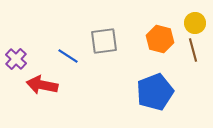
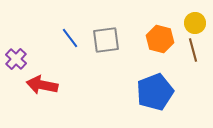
gray square: moved 2 px right, 1 px up
blue line: moved 2 px right, 18 px up; rotated 20 degrees clockwise
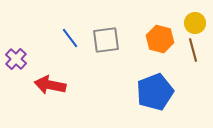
red arrow: moved 8 px right
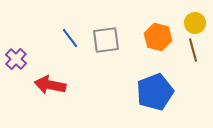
orange hexagon: moved 2 px left, 2 px up
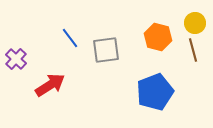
gray square: moved 10 px down
red arrow: rotated 136 degrees clockwise
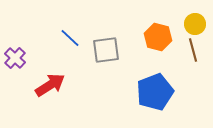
yellow circle: moved 1 px down
blue line: rotated 10 degrees counterclockwise
purple cross: moved 1 px left, 1 px up
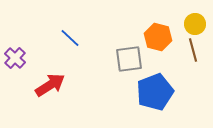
gray square: moved 23 px right, 9 px down
